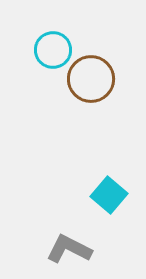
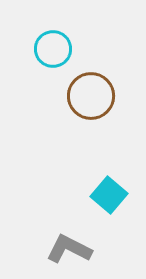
cyan circle: moved 1 px up
brown circle: moved 17 px down
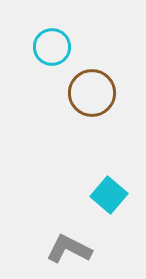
cyan circle: moved 1 px left, 2 px up
brown circle: moved 1 px right, 3 px up
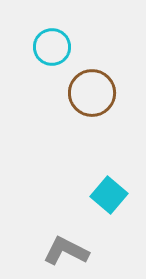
gray L-shape: moved 3 px left, 2 px down
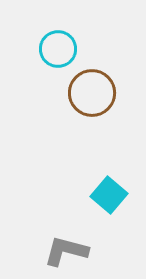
cyan circle: moved 6 px right, 2 px down
gray L-shape: rotated 12 degrees counterclockwise
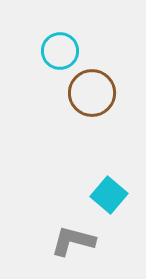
cyan circle: moved 2 px right, 2 px down
gray L-shape: moved 7 px right, 10 px up
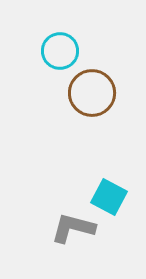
cyan square: moved 2 px down; rotated 12 degrees counterclockwise
gray L-shape: moved 13 px up
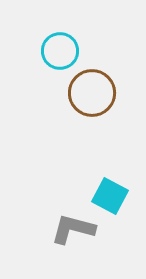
cyan square: moved 1 px right, 1 px up
gray L-shape: moved 1 px down
